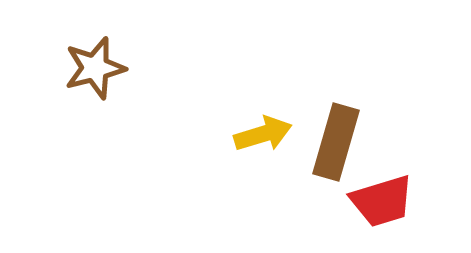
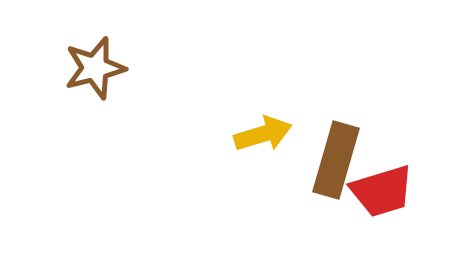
brown rectangle: moved 18 px down
red trapezoid: moved 10 px up
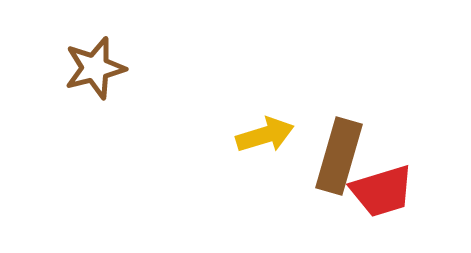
yellow arrow: moved 2 px right, 1 px down
brown rectangle: moved 3 px right, 4 px up
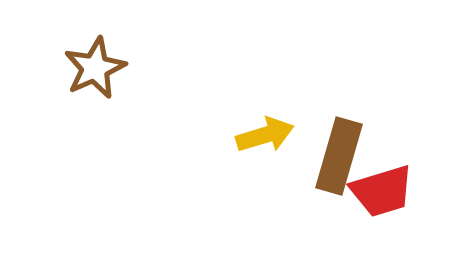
brown star: rotated 10 degrees counterclockwise
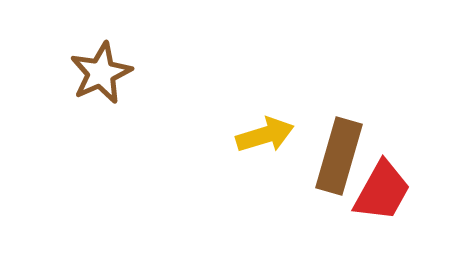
brown star: moved 6 px right, 5 px down
red trapezoid: rotated 44 degrees counterclockwise
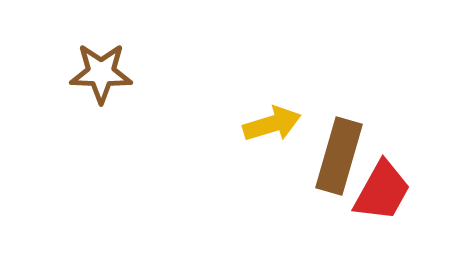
brown star: rotated 26 degrees clockwise
yellow arrow: moved 7 px right, 11 px up
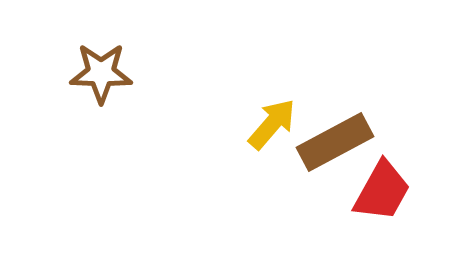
yellow arrow: rotated 32 degrees counterclockwise
brown rectangle: moved 4 px left, 14 px up; rotated 46 degrees clockwise
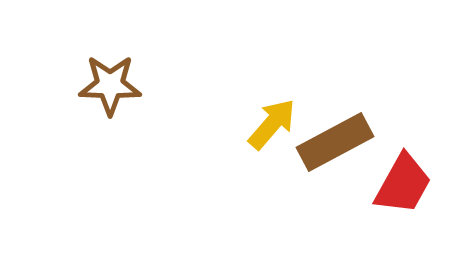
brown star: moved 9 px right, 12 px down
red trapezoid: moved 21 px right, 7 px up
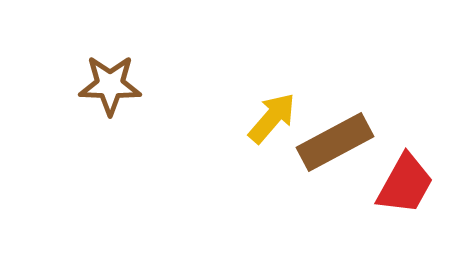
yellow arrow: moved 6 px up
red trapezoid: moved 2 px right
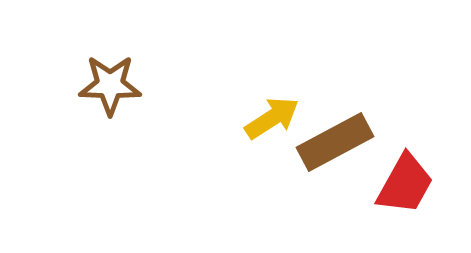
yellow arrow: rotated 16 degrees clockwise
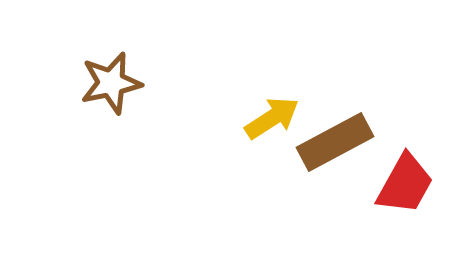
brown star: moved 1 px right, 2 px up; rotated 14 degrees counterclockwise
